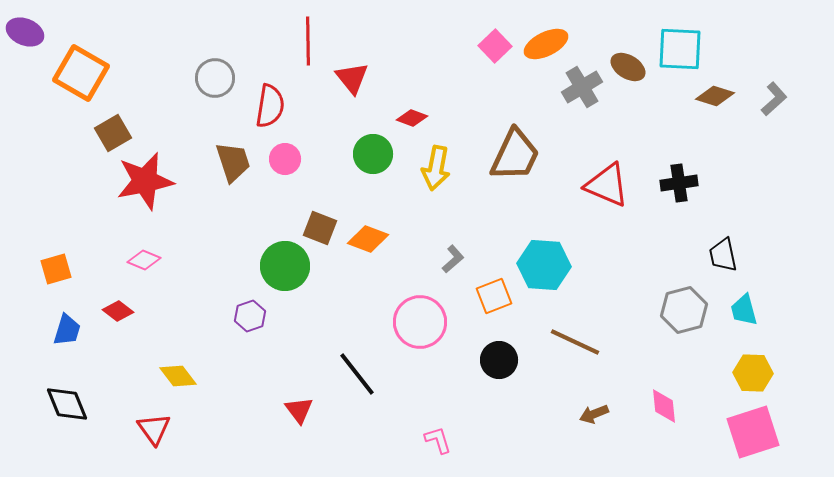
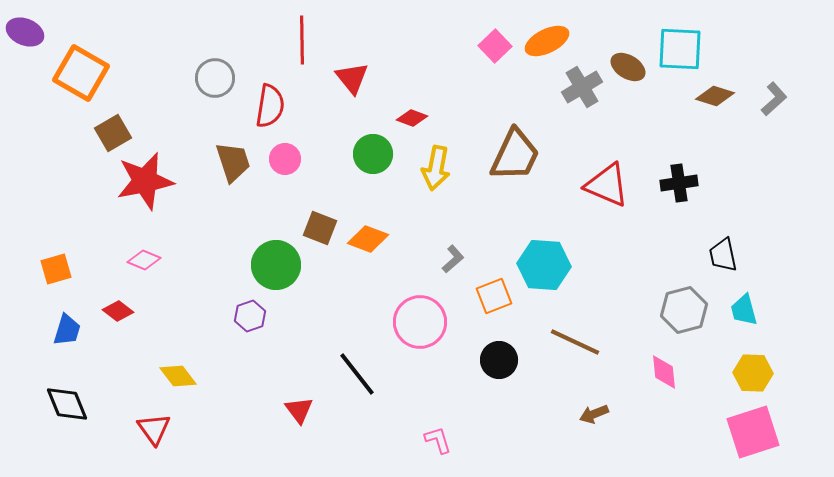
red line at (308, 41): moved 6 px left, 1 px up
orange ellipse at (546, 44): moved 1 px right, 3 px up
green circle at (285, 266): moved 9 px left, 1 px up
pink diamond at (664, 406): moved 34 px up
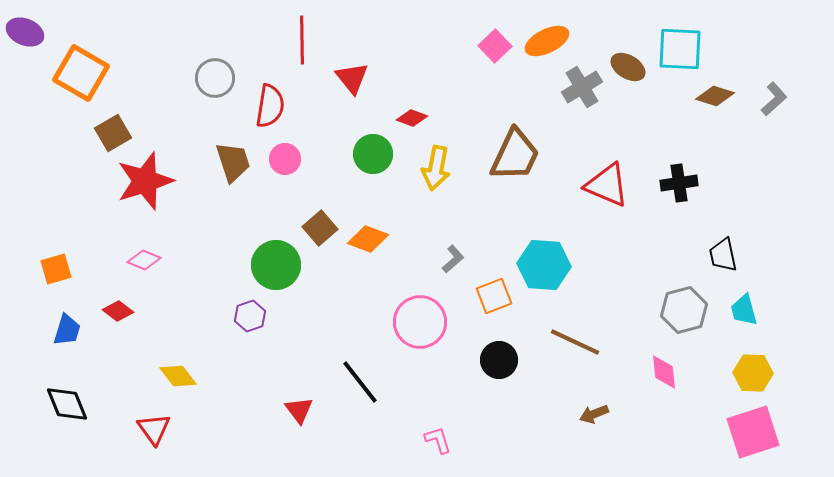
red star at (145, 181): rotated 6 degrees counterclockwise
brown square at (320, 228): rotated 28 degrees clockwise
black line at (357, 374): moved 3 px right, 8 px down
